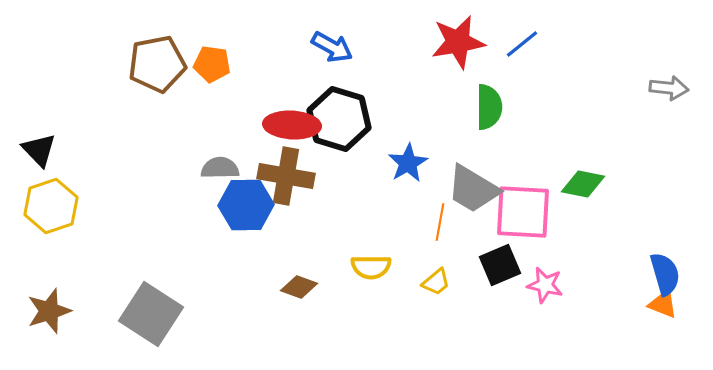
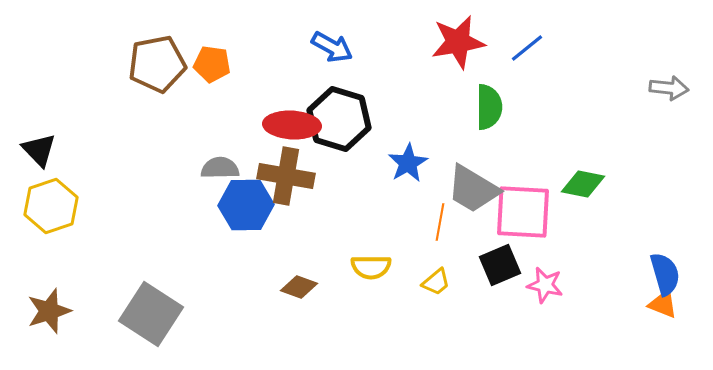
blue line: moved 5 px right, 4 px down
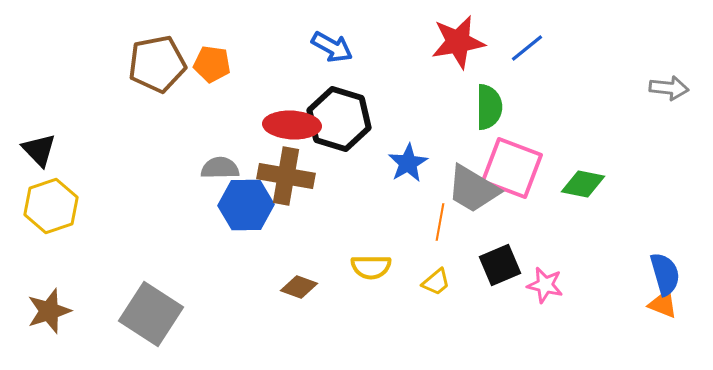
pink square: moved 11 px left, 44 px up; rotated 18 degrees clockwise
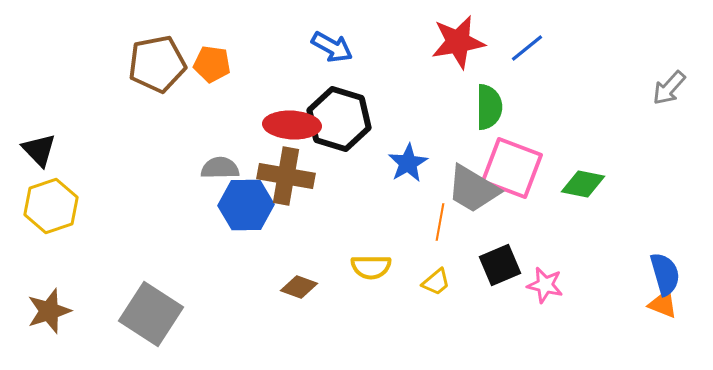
gray arrow: rotated 126 degrees clockwise
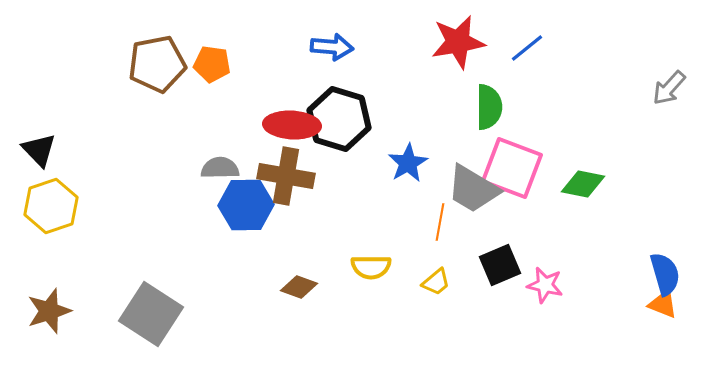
blue arrow: rotated 24 degrees counterclockwise
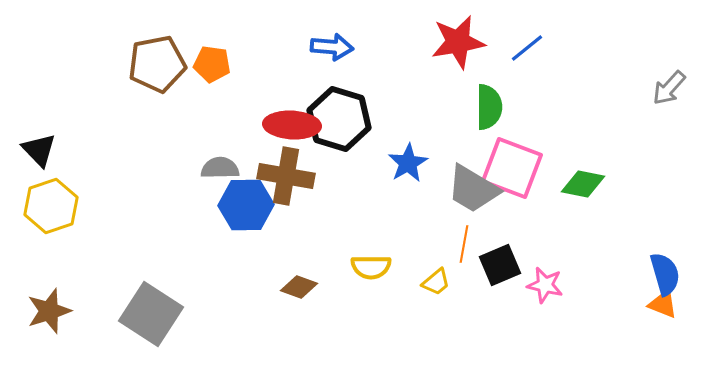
orange line: moved 24 px right, 22 px down
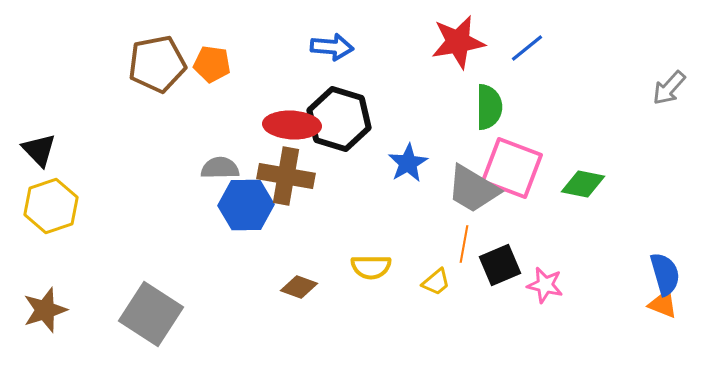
brown star: moved 4 px left, 1 px up
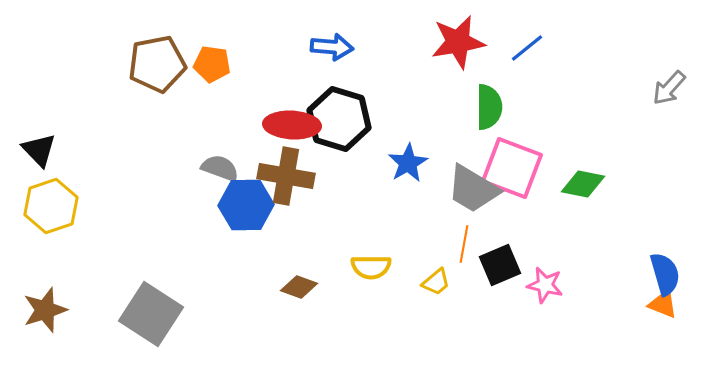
gray semicircle: rotated 21 degrees clockwise
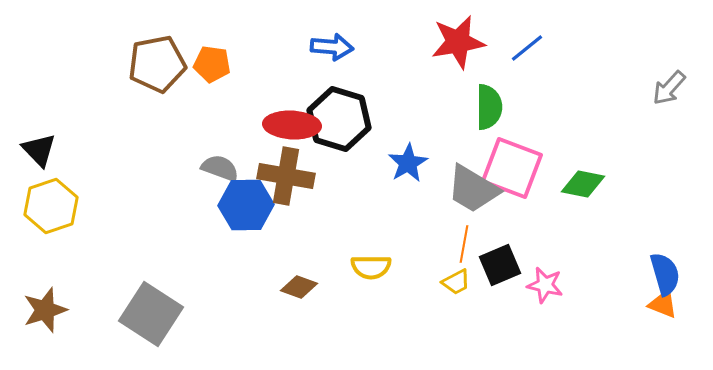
yellow trapezoid: moved 20 px right; rotated 12 degrees clockwise
